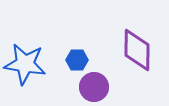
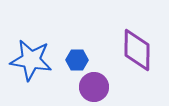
blue star: moved 6 px right, 4 px up
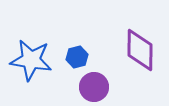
purple diamond: moved 3 px right
blue hexagon: moved 3 px up; rotated 15 degrees counterclockwise
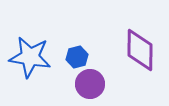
blue star: moved 1 px left, 3 px up
purple circle: moved 4 px left, 3 px up
